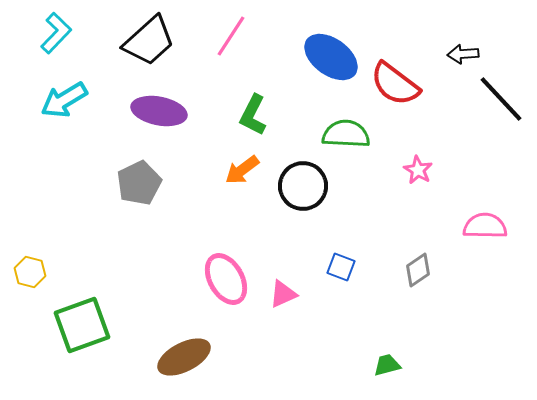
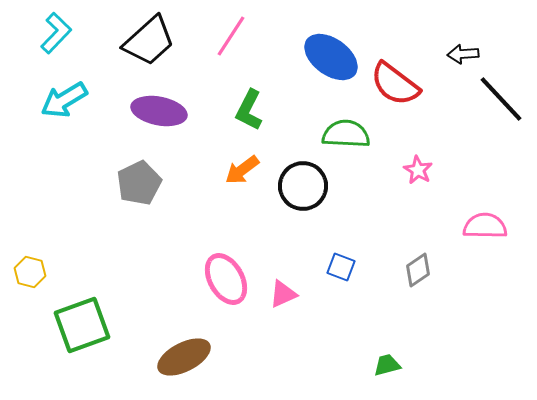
green L-shape: moved 4 px left, 5 px up
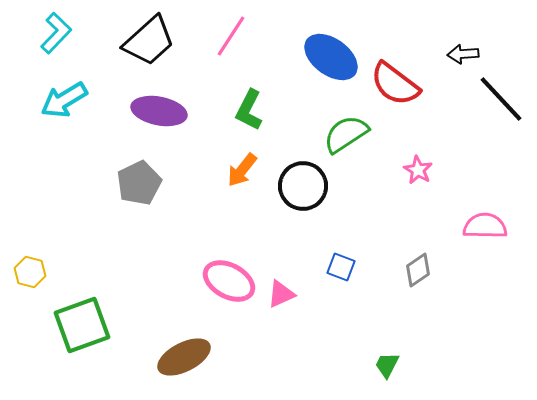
green semicircle: rotated 36 degrees counterclockwise
orange arrow: rotated 15 degrees counterclockwise
pink ellipse: moved 3 px right, 2 px down; rotated 33 degrees counterclockwise
pink triangle: moved 2 px left
green trapezoid: rotated 48 degrees counterclockwise
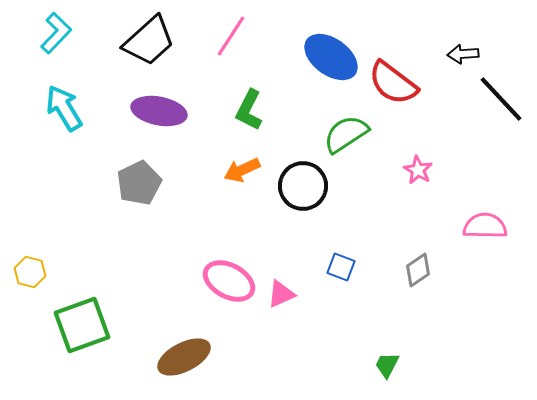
red semicircle: moved 2 px left, 1 px up
cyan arrow: moved 8 px down; rotated 90 degrees clockwise
orange arrow: rotated 27 degrees clockwise
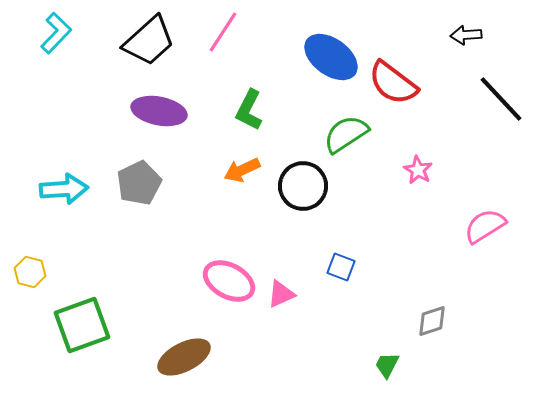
pink line: moved 8 px left, 4 px up
black arrow: moved 3 px right, 19 px up
cyan arrow: moved 81 px down; rotated 117 degrees clockwise
pink semicircle: rotated 33 degrees counterclockwise
gray diamond: moved 14 px right, 51 px down; rotated 16 degrees clockwise
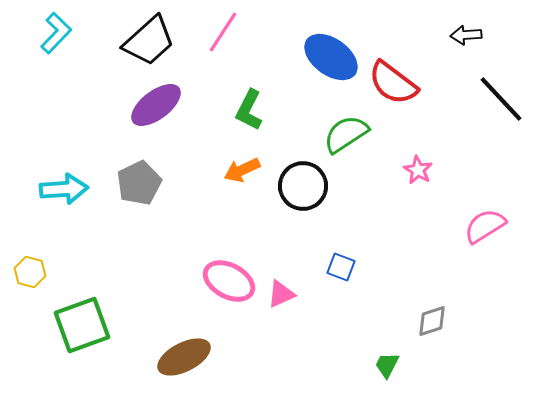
purple ellipse: moved 3 px left, 6 px up; rotated 48 degrees counterclockwise
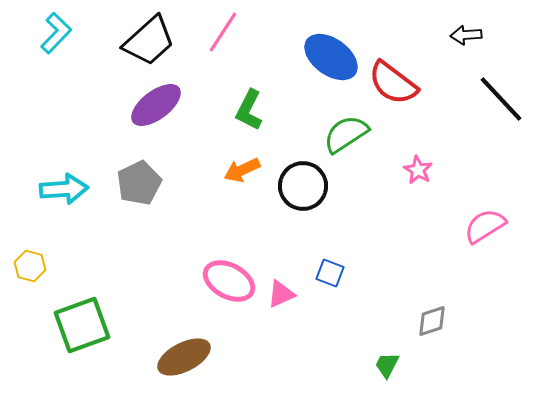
blue square: moved 11 px left, 6 px down
yellow hexagon: moved 6 px up
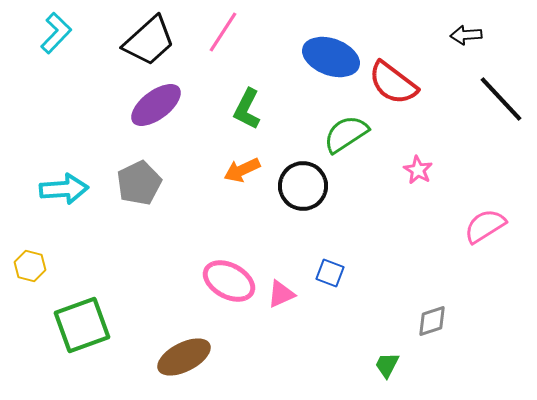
blue ellipse: rotated 16 degrees counterclockwise
green L-shape: moved 2 px left, 1 px up
